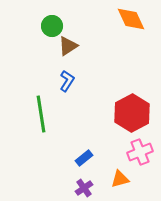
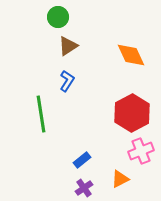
orange diamond: moved 36 px down
green circle: moved 6 px right, 9 px up
pink cross: moved 1 px right, 1 px up
blue rectangle: moved 2 px left, 2 px down
orange triangle: rotated 12 degrees counterclockwise
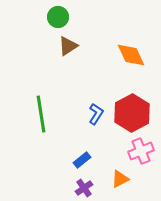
blue L-shape: moved 29 px right, 33 px down
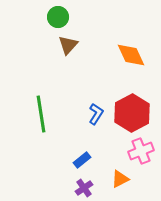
brown triangle: moved 1 px up; rotated 15 degrees counterclockwise
